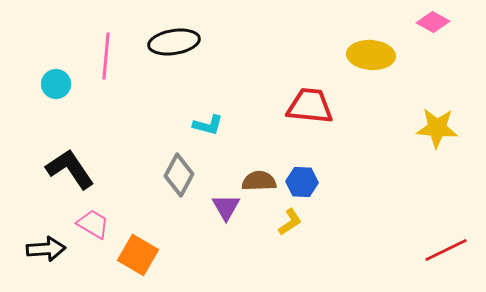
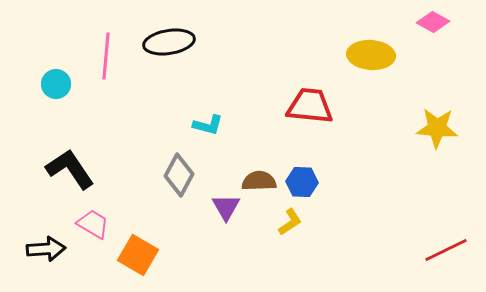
black ellipse: moved 5 px left
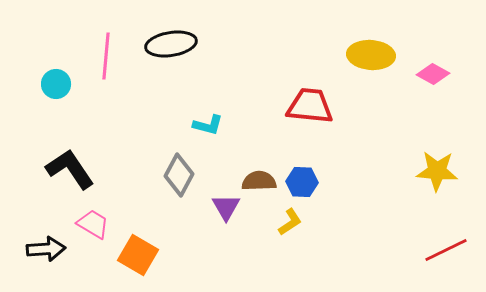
pink diamond: moved 52 px down
black ellipse: moved 2 px right, 2 px down
yellow star: moved 43 px down
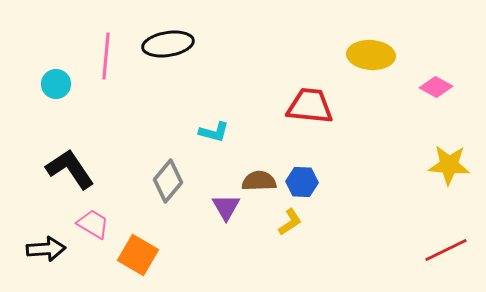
black ellipse: moved 3 px left
pink diamond: moved 3 px right, 13 px down
cyan L-shape: moved 6 px right, 7 px down
yellow star: moved 12 px right, 6 px up
gray diamond: moved 11 px left, 6 px down; rotated 12 degrees clockwise
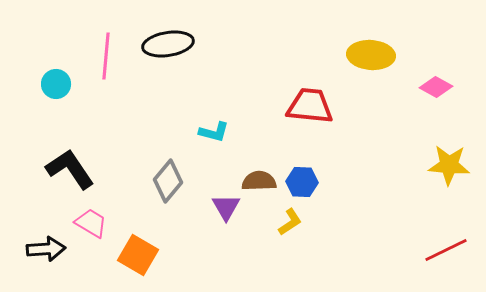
pink trapezoid: moved 2 px left, 1 px up
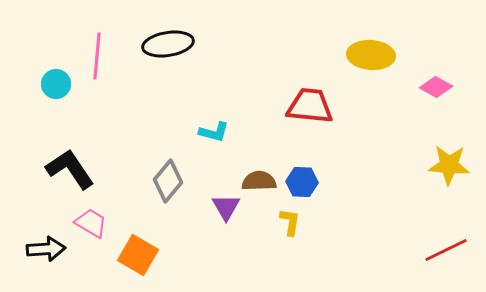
pink line: moved 9 px left
yellow L-shape: rotated 48 degrees counterclockwise
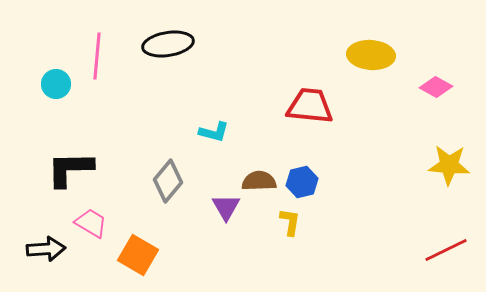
black L-shape: rotated 57 degrees counterclockwise
blue hexagon: rotated 16 degrees counterclockwise
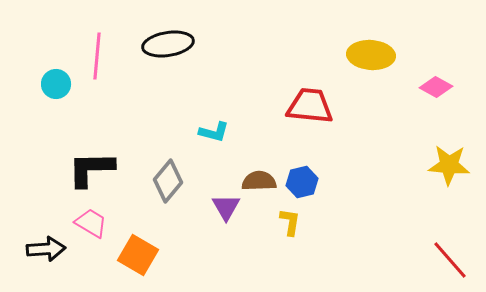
black L-shape: moved 21 px right
red line: moved 4 px right, 10 px down; rotated 75 degrees clockwise
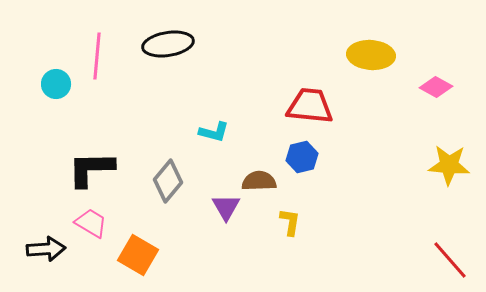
blue hexagon: moved 25 px up
